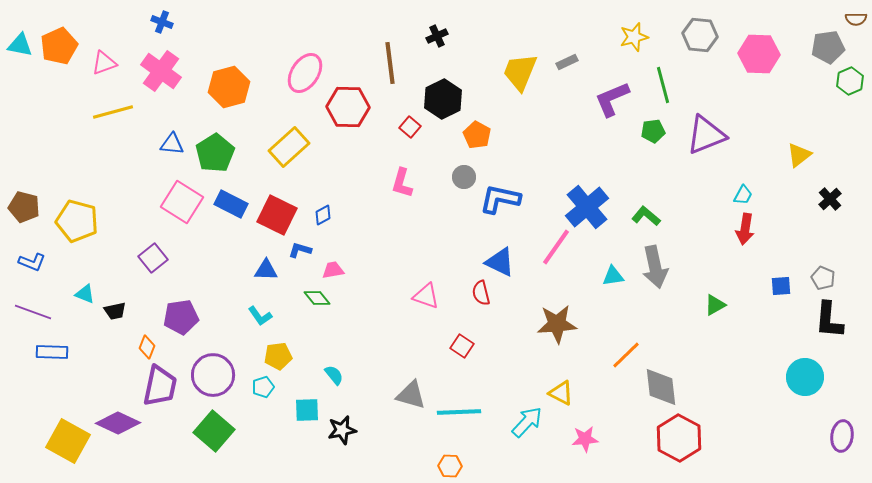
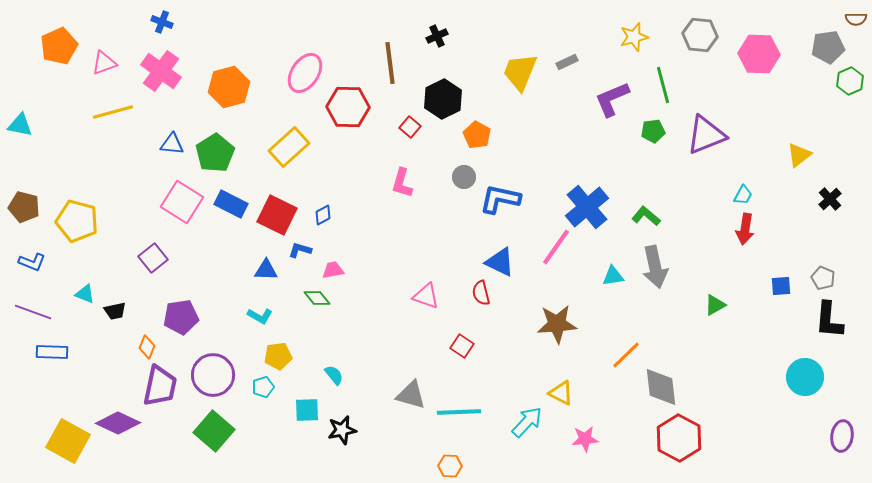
cyan triangle at (20, 45): moved 80 px down
cyan L-shape at (260, 316): rotated 25 degrees counterclockwise
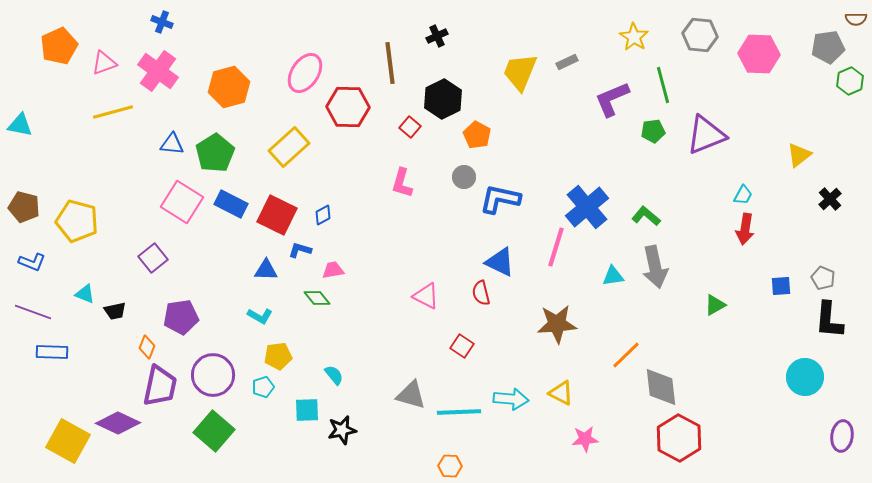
yellow star at (634, 37): rotated 24 degrees counterclockwise
pink cross at (161, 71): moved 3 px left
pink line at (556, 247): rotated 18 degrees counterclockwise
pink triangle at (426, 296): rotated 8 degrees clockwise
cyan arrow at (527, 422): moved 16 px left, 23 px up; rotated 52 degrees clockwise
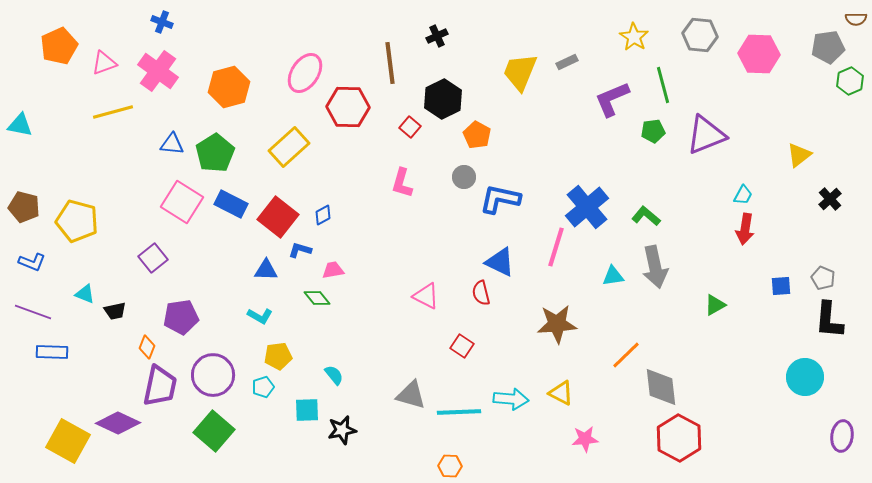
red square at (277, 215): moved 1 px right, 2 px down; rotated 12 degrees clockwise
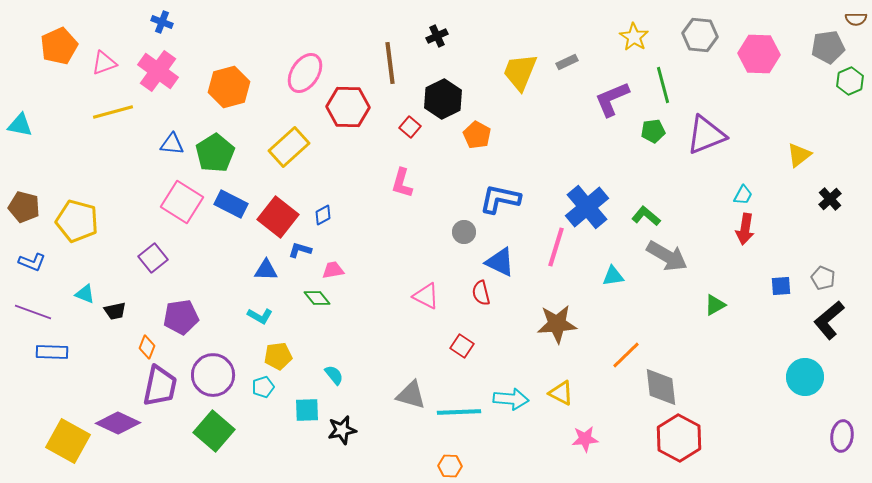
gray circle at (464, 177): moved 55 px down
gray arrow at (655, 267): moved 12 px right, 11 px up; rotated 48 degrees counterclockwise
black L-shape at (829, 320): rotated 45 degrees clockwise
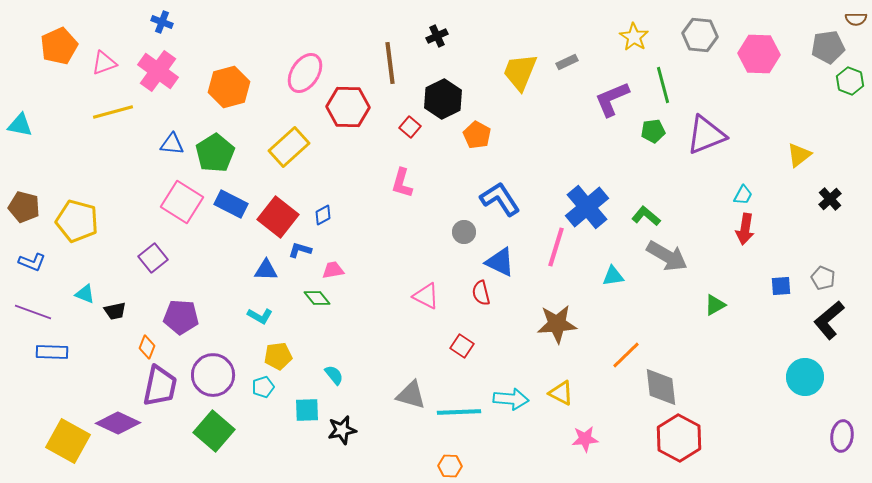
green hexagon at (850, 81): rotated 16 degrees counterclockwise
blue L-shape at (500, 199): rotated 45 degrees clockwise
purple pentagon at (181, 317): rotated 12 degrees clockwise
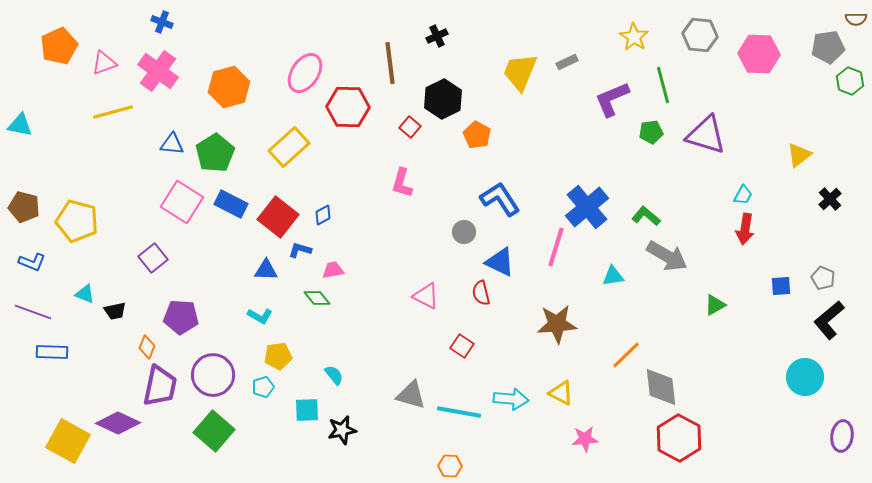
green pentagon at (653, 131): moved 2 px left, 1 px down
purple triangle at (706, 135): rotated 39 degrees clockwise
cyan line at (459, 412): rotated 12 degrees clockwise
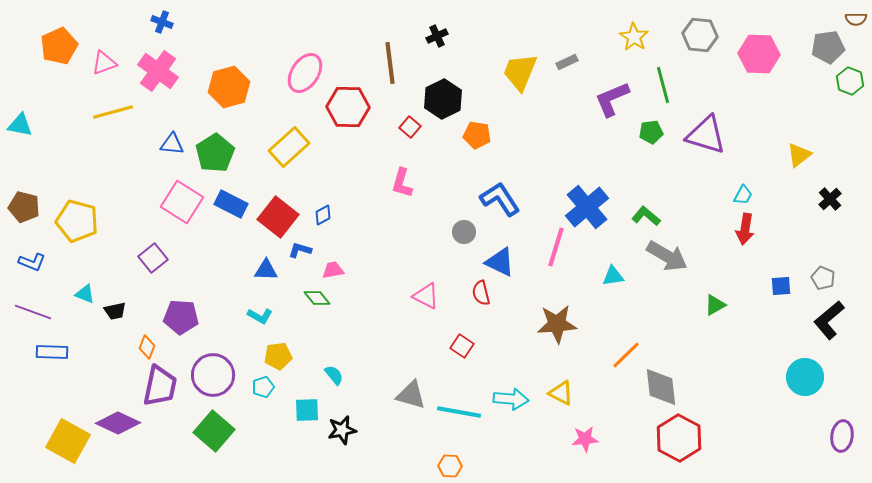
orange pentagon at (477, 135): rotated 20 degrees counterclockwise
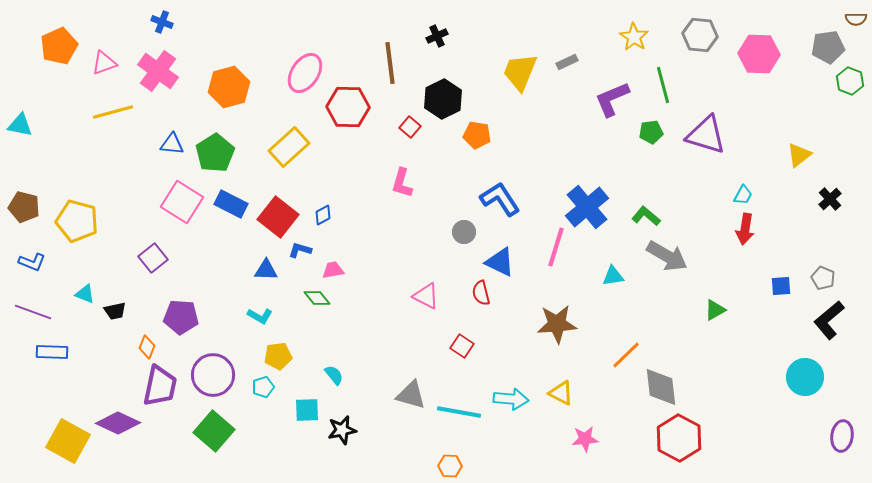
green triangle at (715, 305): moved 5 px down
